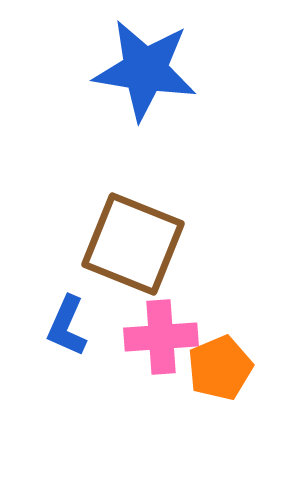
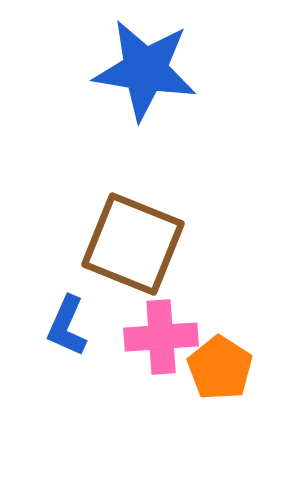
orange pentagon: rotated 16 degrees counterclockwise
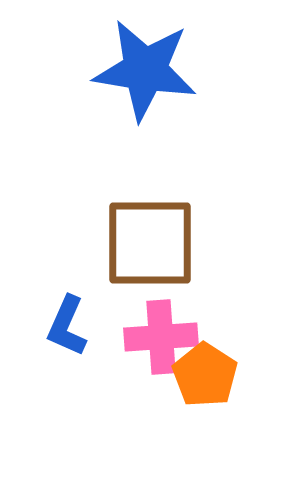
brown square: moved 17 px right, 1 px up; rotated 22 degrees counterclockwise
orange pentagon: moved 15 px left, 7 px down
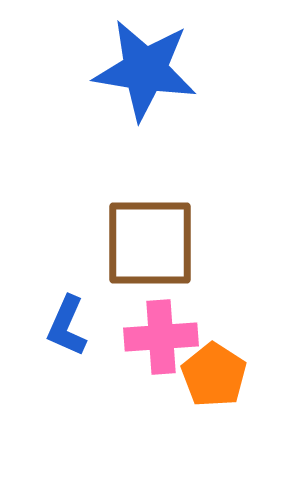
orange pentagon: moved 9 px right
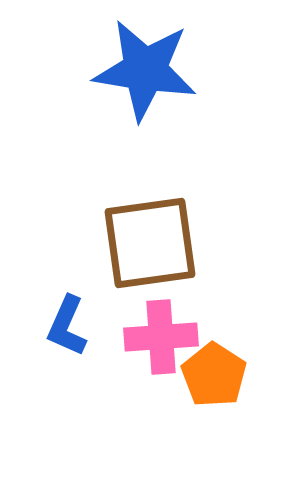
brown square: rotated 8 degrees counterclockwise
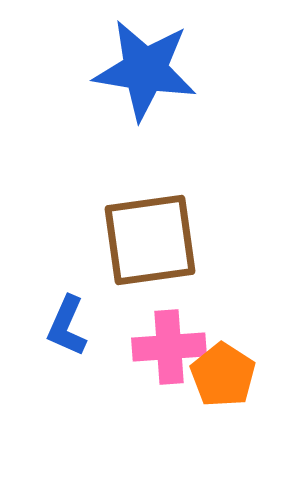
brown square: moved 3 px up
pink cross: moved 8 px right, 10 px down
orange pentagon: moved 9 px right
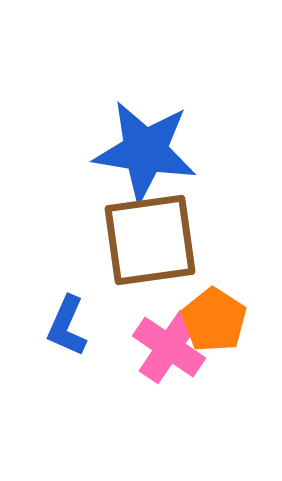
blue star: moved 81 px down
pink cross: rotated 38 degrees clockwise
orange pentagon: moved 9 px left, 55 px up
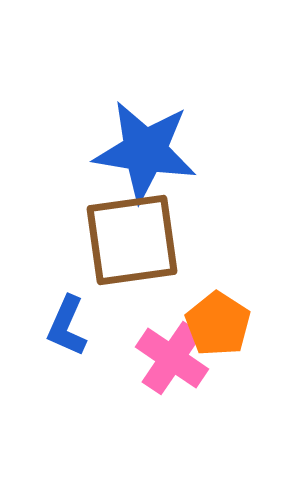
brown square: moved 18 px left
orange pentagon: moved 4 px right, 4 px down
pink cross: moved 3 px right, 11 px down
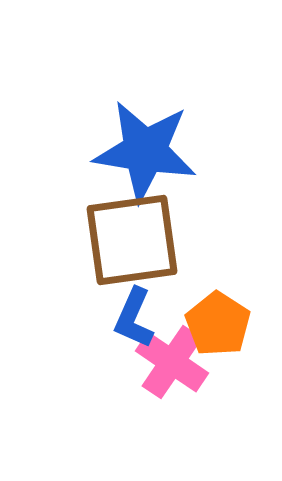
blue L-shape: moved 67 px right, 8 px up
pink cross: moved 4 px down
